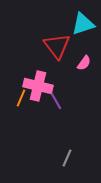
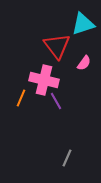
pink cross: moved 6 px right, 6 px up
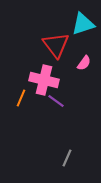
red triangle: moved 1 px left, 1 px up
purple line: rotated 24 degrees counterclockwise
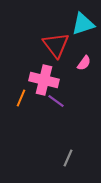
gray line: moved 1 px right
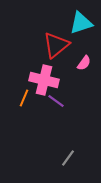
cyan triangle: moved 2 px left, 1 px up
red triangle: rotated 28 degrees clockwise
orange line: moved 3 px right
gray line: rotated 12 degrees clockwise
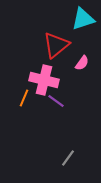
cyan triangle: moved 2 px right, 4 px up
pink semicircle: moved 2 px left
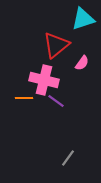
orange line: rotated 66 degrees clockwise
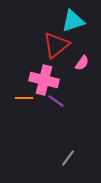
cyan triangle: moved 10 px left, 2 px down
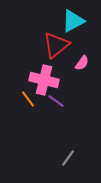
cyan triangle: rotated 10 degrees counterclockwise
orange line: moved 4 px right, 1 px down; rotated 54 degrees clockwise
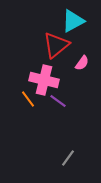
purple line: moved 2 px right
